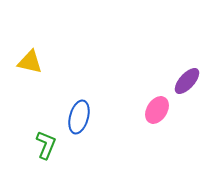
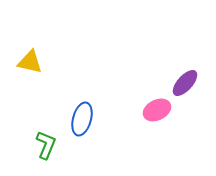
purple ellipse: moved 2 px left, 2 px down
pink ellipse: rotated 32 degrees clockwise
blue ellipse: moved 3 px right, 2 px down
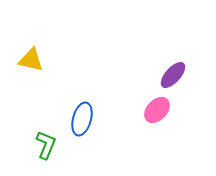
yellow triangle: moved 1 px right, 2 px up
purple ellipse: moved 12 px left, 8 px up
pink ellipse: rotated 20 degrees counterclockwise
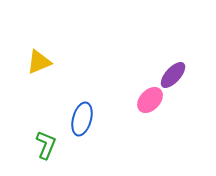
yellow triangle: moved 8 px right, 2 px down; rotated 36 degrees counterclockwise
pink ellipse: moved 7 px left, 10 px up
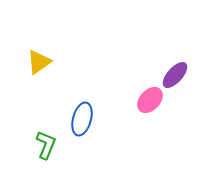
yellow triangle: rotated 12 degrees counterclockwise
purple ellipse: moved 2 px right
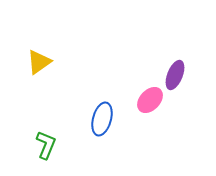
purple ellipse: rotated 20 degrees counterclockwise
blue ellipse: moved 20 px right
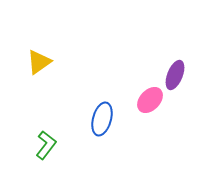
green L-shape: rotated 16 degrees clockwise
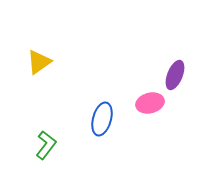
pink ellipse: moved 3 px down; rotated 32 degrees clockwise
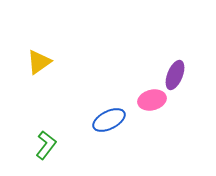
pink ellipse: moved 2 px right, 3 px up
blue ellipse: moved 7 px right, 1 px down; rotated 48 degrees clockwise
